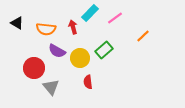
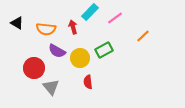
cyan rectangle: moved 1 px up
green rectangle: rotated 12 degrees clockwise
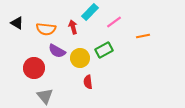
pink line: moved 1 px left, 4 px down
orange line: rotated 32 degrees clockwise
gray triangle: moved 6 px left, 9 px down
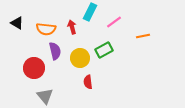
cyan rectangle: rotated 18 degrees counterclockwise
red arrow: moved 1 px left
purple semicircle: moved 2 px left; rotated 132 degrees counterclockwise
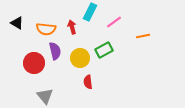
red circle: moved 5 px up
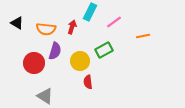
red arrow: rotated 32 degrees clockwise
purple semicircle: rotated 30 degrees clockwise
yellow circle: moved 3 px down
gray triangle: rotated 18 degrees counterclockwise
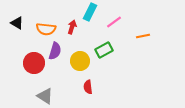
red semicircle: moved 5 px down
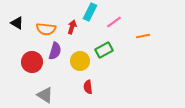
red circle: moved 2 px left, 1 px up
gray triangle: moved 1 px up
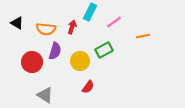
red semicircle: rotated 136 degrees counterclockwise
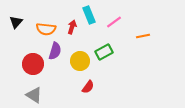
cyan rectangle: moved 1 px left, 3 px down; rotated 48 degrees counterclockwise
black triangle: moved 1 px left, 1 px up; rotated 40 degrees clockwise
green rectangle: moved 2 px down
red circle: moved 1 px right, 2 px down
gray triangle: moved 11 px left
